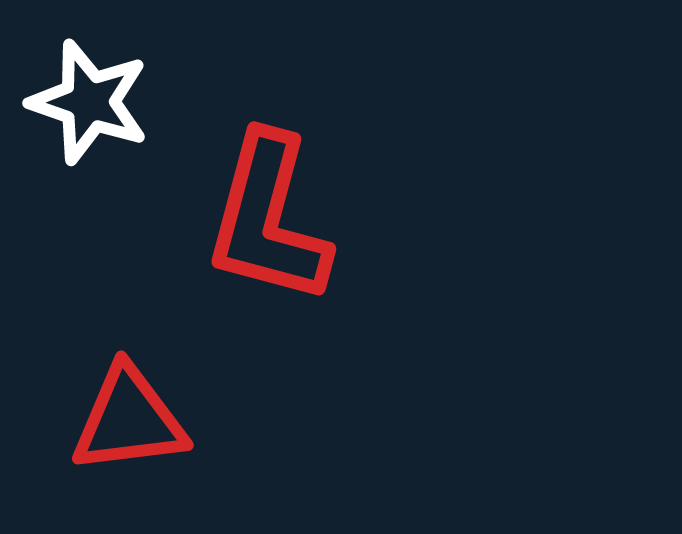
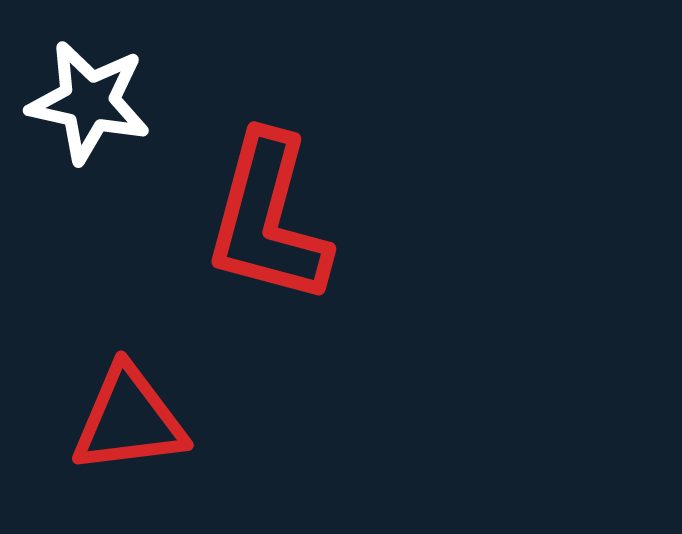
white star: rotated 7 degrees counterclockwise
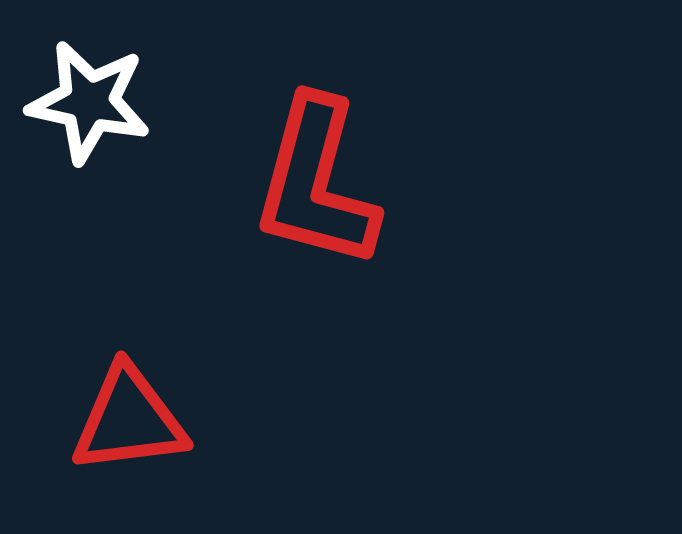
red L-shape: moved 48 px right, 36 px up
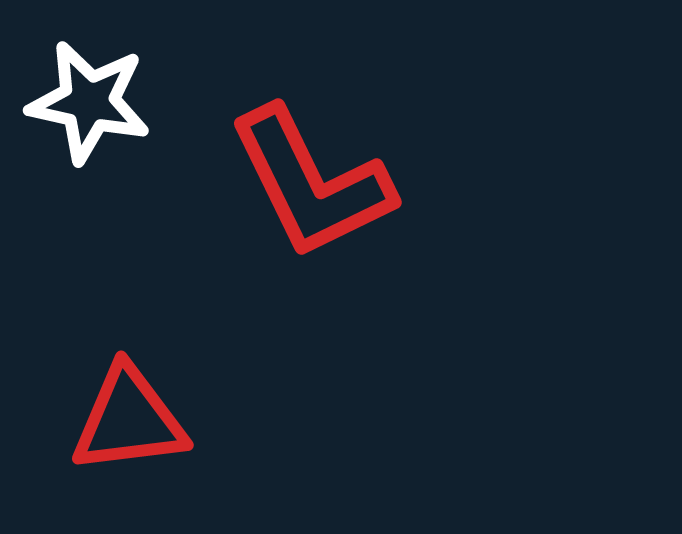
red L-shape: moved 5 px left; rotated 41 degrees counterclockwise
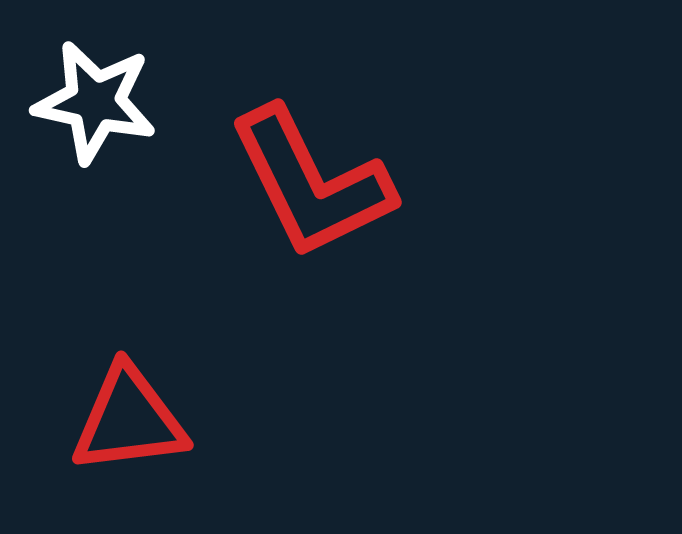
white star: moved 6 px right
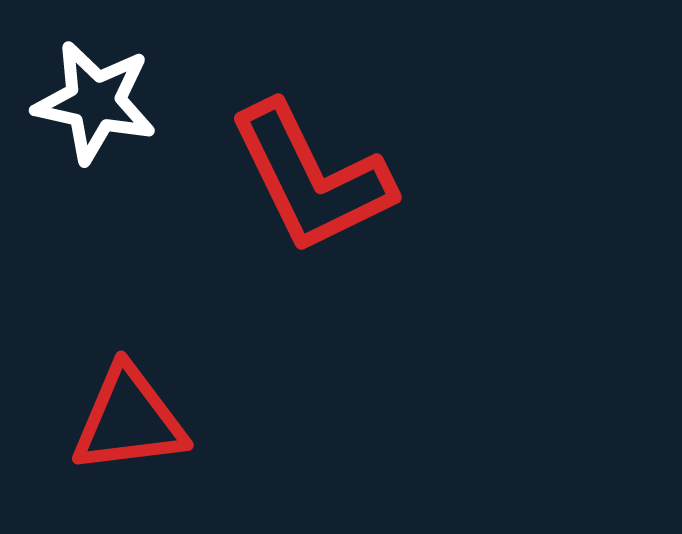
red L-shape: moved 5 px up
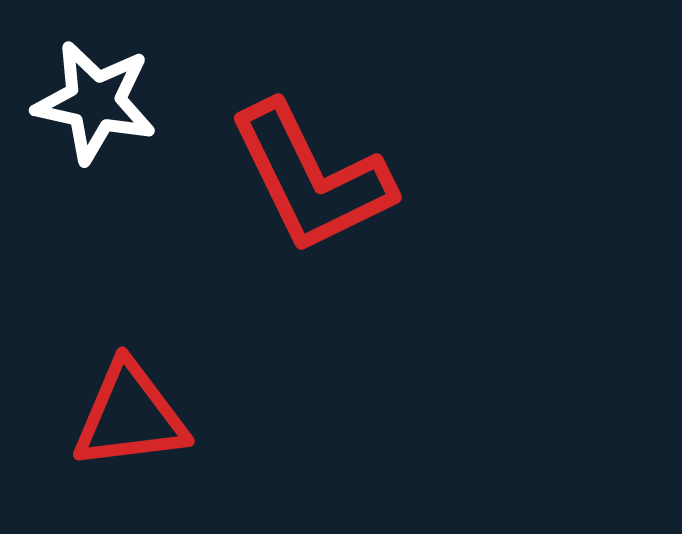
red triangle: moved 1 px right, 4 px up
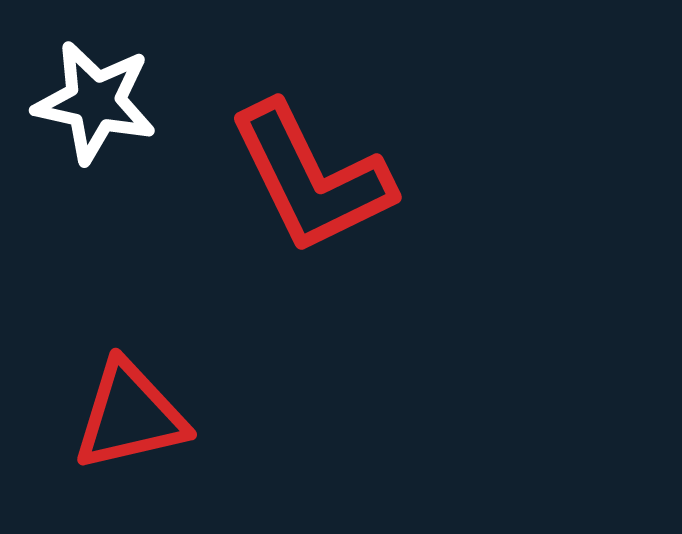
red triangle: rotated 6 degrees counterclockwise
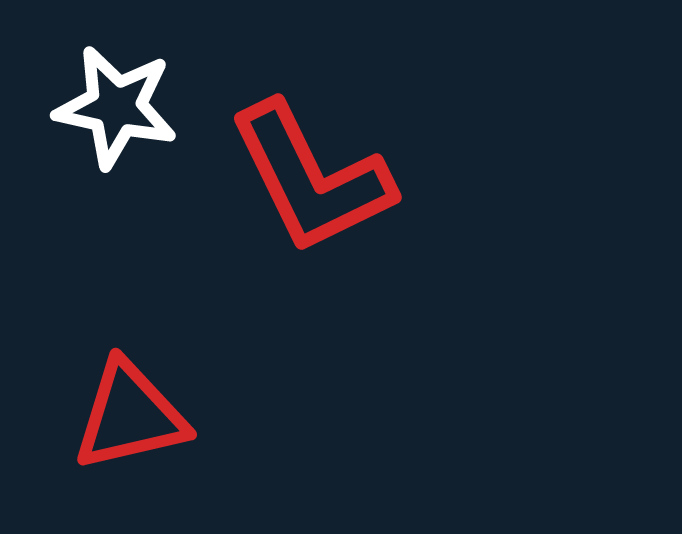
white star: moved 21 px right, 5 px down
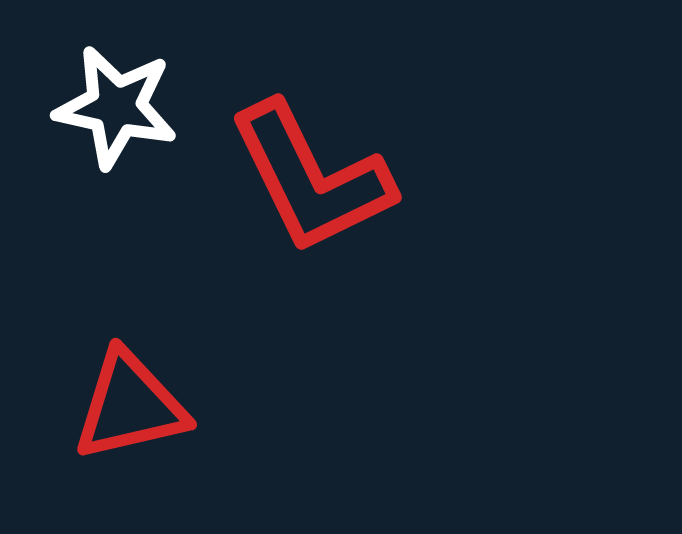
red triangle: moved 10 px up
